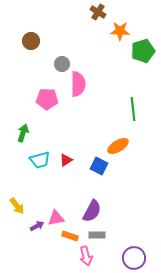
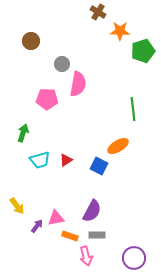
pink semicircle: rotated 10 degrees clockwise
purple arrow: rotated 24 degrees counterclockwise
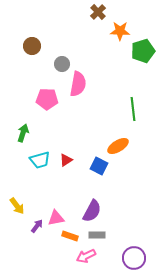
brown cross: rotated 14 degrees clockwise
brown circle: moved 1 px right, 5 px down
pink arrow: rotated 78 degrees clockwise
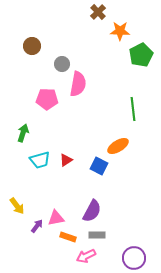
green pentagon: moved 2 px left, 4 px down; rotated 10 degrees counterclockwise
orange rectangle: moved 2 px left, 1 px down
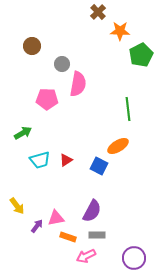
green line: moved 5 px left
green arrow: rotated 42 degrees clockwise
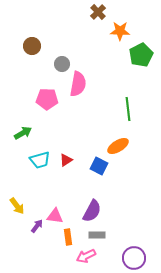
pink triangle: moved 1 px left, 2 px up; rotated 18 degrees clockwise
orange rectangle: rotated 63 degrees clockwise
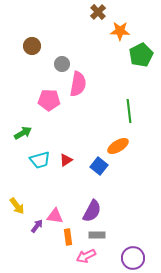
pink pentagon: moved 2 px right, 1 px down
green line: moved 1 px right, 2 px down
blue square: rotated 12 degrees clockwise
purple circle: moved 1 px left
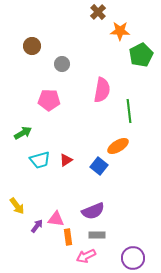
pink semicircle: moved 24 px right, 6 px down
purple semicircle: moved 1 px right; rotated 40 degrees clockwise
pink triangle: moved 1 px right, 3 px down
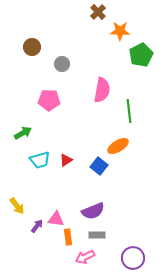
brown circle: moved 1 px down
pink arrow: moved 1 px left, 1 px down
